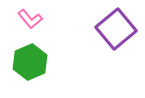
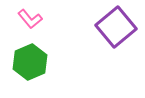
purple square: moved 2 px up
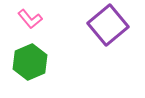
purple square: moved 8 px left, 2 px up
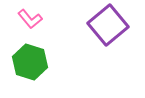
green hexagon: rotated 20 degrees counterclockwise
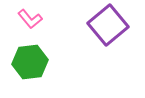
green hexagon: rotated 24 degrees counterclockwise
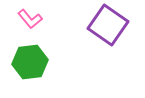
purple square: rotated 15 degrees counterclockwise
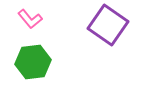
green hexagon: moved 3 px right
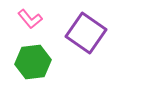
purple square: moved 22 px left, 8 px down
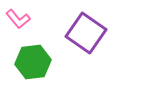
pink L-shape: moved 12 px left
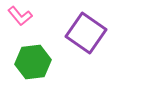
pink L-shape: moved 2 px right, 3 px up
